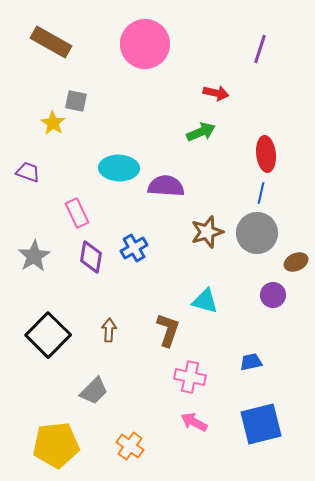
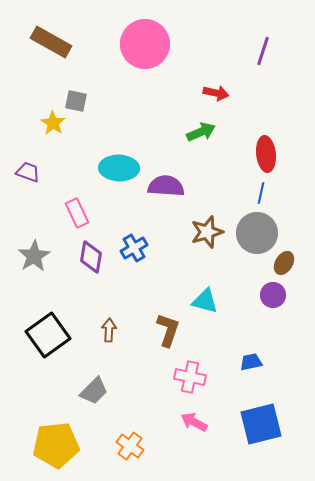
purple line: moved 3 px right, 2 px down
brown ellipse: moved 12 px left, 1 px down; rotated 35 degrees counterclockwise
black square: rotated 9 degrees clockwise
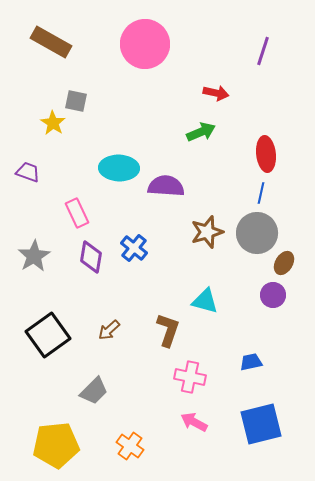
blue cross: rotated 20 degrees counterclockwise
brown arrow: rotated 135 degrees counterclockwise
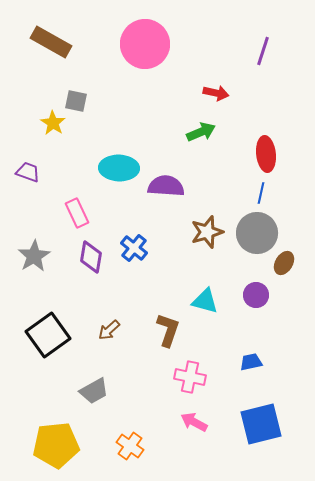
purple circle: moved 17 px left
gray trapezoid: rotated 16 degrees clockwise
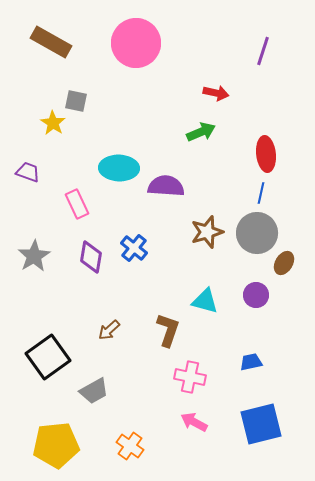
pink circle: moved 9 px left, 1 px up
pink rectangle: moved 9 px up
black square: moved 22 px down
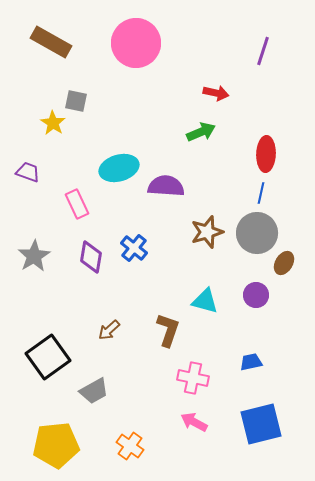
red ellipse: rotated 8 degrees clockwise
cyan ellipse: rotated 18 degrees counterclockwise
pink cross: moved 3 px right, 1 px down
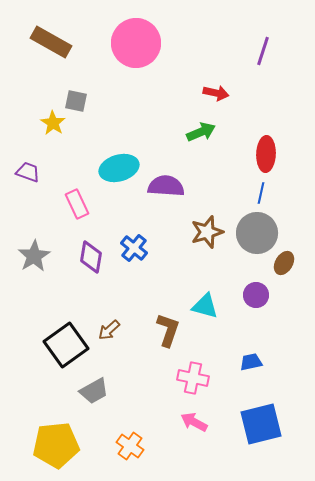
cyan triangle: moved 5 px down
black square: moved 18 px right, 12 px up
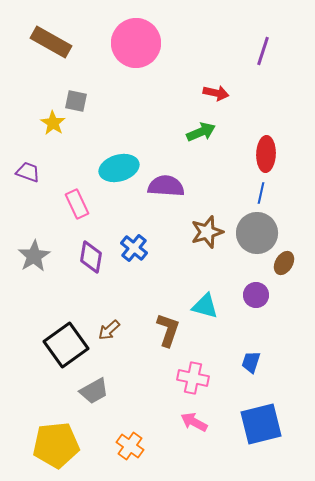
blue trapezoid: rotated 60 degrees counterclockwise
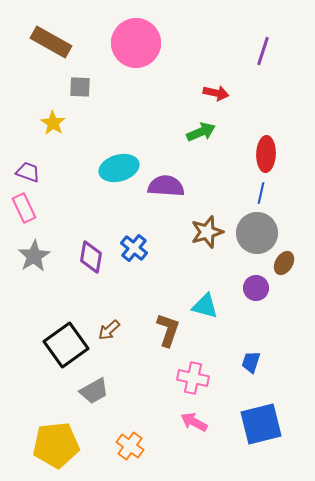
gray square: moved 4 px right, 14 px up; rotated 10 degrees counterclockwise
pink rectangle: moved 53 px left, 4 px down
purple circle: moved 7 px up
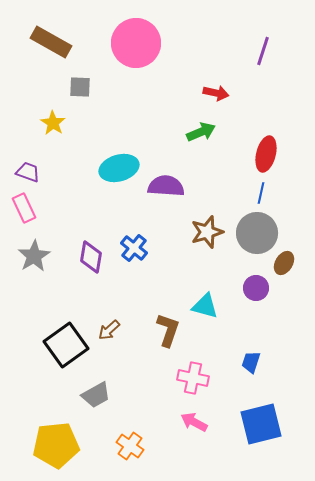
red ellipse: rotated 12 degrees clockwise
gray trapezoid: moved 2 px right, 4 px down
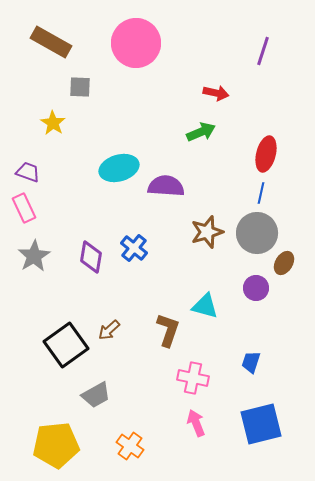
pink arrow: moved 2 px right, 1 px down; rotated 40 degrees clockwise
